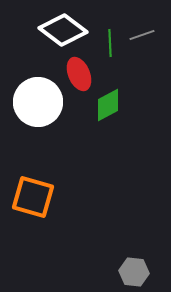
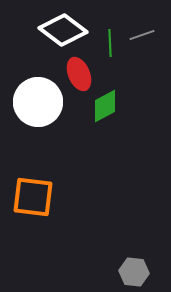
green diamond: moved 3 px left, 1 px down
orange square: rotated 9 degrees counterclockwise
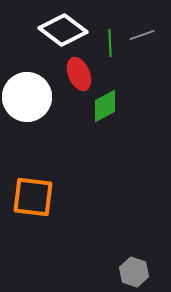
white circle: moved 11 px left, 5 px up
gray hexagon: rotated 12 degrees clockwise
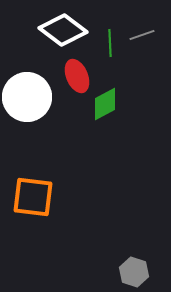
red ellipse: moved 2 px left, 2 px down
green diamond: moved 2 px up
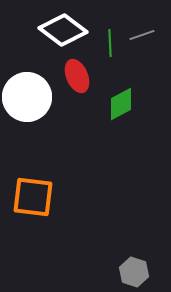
green diamond: moved 16 px right
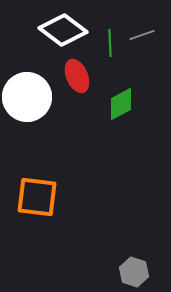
orange square: moved 4 px right
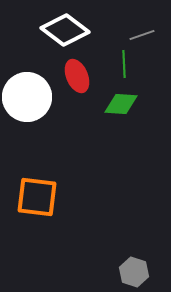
white diamond: moved 2 px right
green line: moved 14 px right, 21 px down
green diamond: rotated 32 degrees clockwise
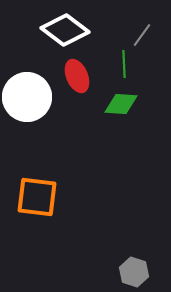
gray line: rotated 35 degrees counterclockwise
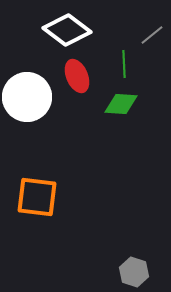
white diamond: moved 2 px right
gray line: moved 10 px right; rotated 15 degrees clockwise
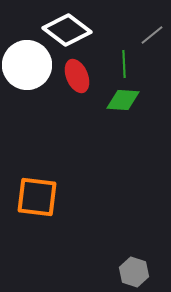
white circle: moved 32 px up
green diamond: moved 2 px right, 4 px up
